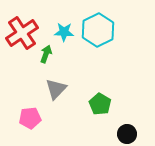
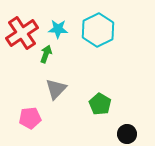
cyan star: moved 6 px left, 3 px up
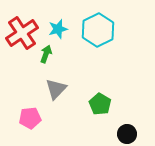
cyan star: rotated 18 degrees counterclockwise
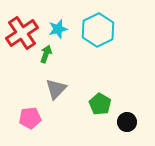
black circle: moved 12 px up
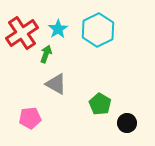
cyan star: rotated 18 degrees counterclockwise
gray triangle: moved 5 px up; rotated 45 degrees counterclockwise
black circle: moved 1 px down
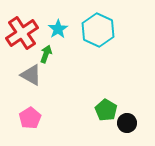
cyan hexagon: rotated 8 degrees counterclockwise
gray triangle: moved 25 px left, 9 px up
green pentagon: moved 6 px right, 6 px down
pink pentagon: rotated 25 degrees counterclockwise
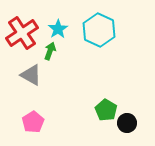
cyan hexagon: moved 1 px right
green arrow: moved 4 px right, 3 px up
pink pentagon: moved 3 px right, 4 px down
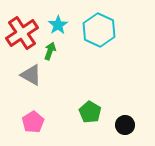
cyan star: moved 4 px up
green pentagon: moved 16 px left, 2 px down
black circle: moved 2 px left, 2 px down
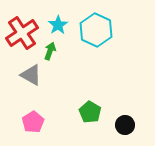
cyan hexagon: moved 3 px left
